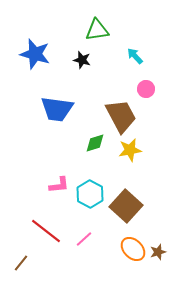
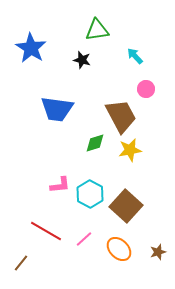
blue star: moved 4 px left, 6 px up; rotated 16 degrees clockwise
pink L-shape: moved 1 px right
red line: rotated 8 degrees counterclockwise
orange ellipse: moved 14 px left
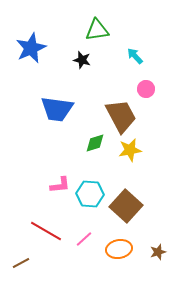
blue star: rotated 16 degrees clockwise
cyan hexagon: rotated 24 degrees counterclockwise
orange ellipse: rotated 55 degrees counterclockwise
brown line: rotated 24 degrees clockwise
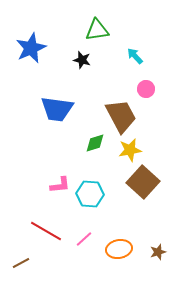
brown square: moved 17 px right, 24 px up
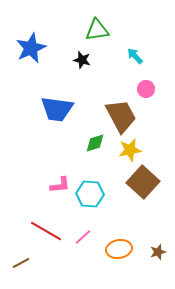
pink line: moved 1 px left, 2 px up
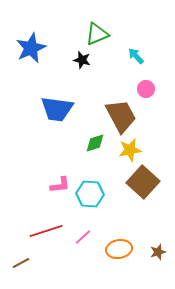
green triangle: moved 4 px down; rotated 15 degrees counterclockwise
cyan arrow: moved 1 px right
red line: rotated 48 degrees counterclockwise
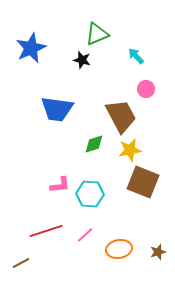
green diamond: moved 1 px left, 1 px down
brown square: rotated 20 degrees counterclockwise
pink line: moved 2 px right, 2 px up
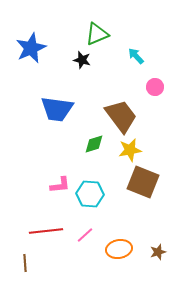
pink circle: moved 9 px right, 2 px up
brown trapezoid: rotated 9 degrees counterclockwise
red line: rotated 12 degrees clockwise
brown line: moved 4 px right; rotated 66 degrees counterclockwise
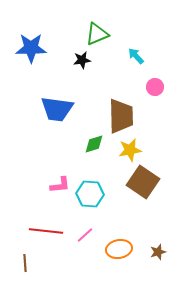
blue star: rotated 24 degrees clockwise
black star: rotated 24 degrees counterclockwise
brown trapezoid: rotated 36 degrees clockwise
brown square: rotated 12 degrees clockwise
red line: rotated 12 degrees clockwise
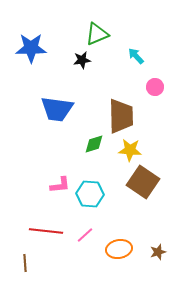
yellow star: rotated 15 degrees clockwise
